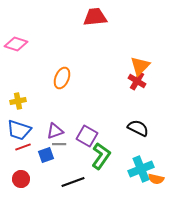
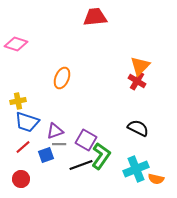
blue trapezoid: moved 8 px right, 8 px up
purple square: moved 1 px left, 4 px down
red line: rotated 21 degrees counterclockwise
cyan cross: moved 5 px left
black line: moved 8 px right, 17 px up
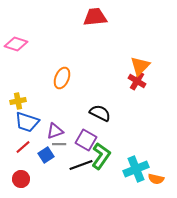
black semicircle: moved 38 px left, 15 px up
blue square: rotated 14 degrees counterclockwise
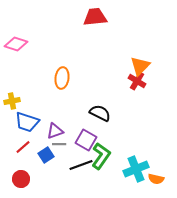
orange ellipse: rotated 15 degrees counterclockwise
yellow cross: moved 6 px left
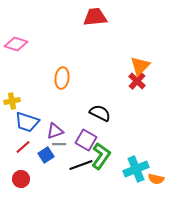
red cross: rotated 12 degrees clockwise
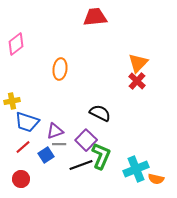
pink diamond: rotated 55 degrees counterclockwise
orange triangle: moved 2 px left, 3 px up
orange ellipse: moved 2 px left, 9 px up
purple square: rotated 15 degrees clockwise
green L-shape: rotated 12 degrees counterclockwise
